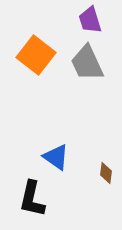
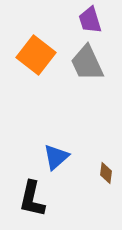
blue triangle: rotated 44 degrees clockwise
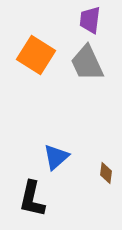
purple trapezoid: rotated 24 degrees clockwise
orange square: rotated 6 degrees counterclockwise
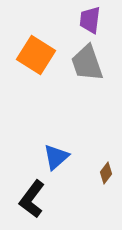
gray trapezoid: rotated 6 degrees clockwise
brown diamond: rotated 30 degrees clockwise
black L-shape: rotated 24 degrees clockwise
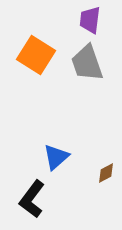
brown diamond: rotated 25 degrees clockwise
